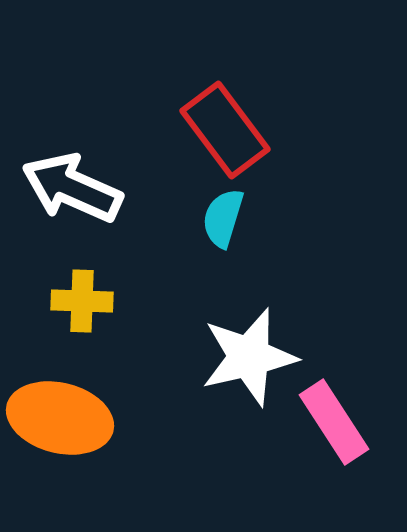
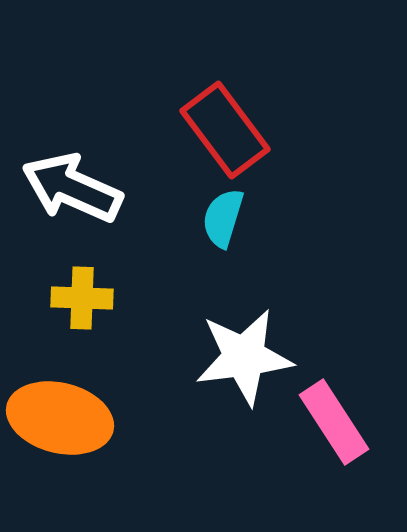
yellow cross: moved 3 px up
white star: moved 5 px left; rotated 6 degrees clockwise
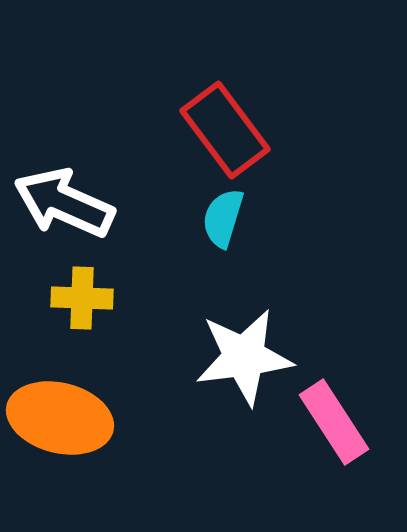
white arrow: moved 8 px left, 15 px down
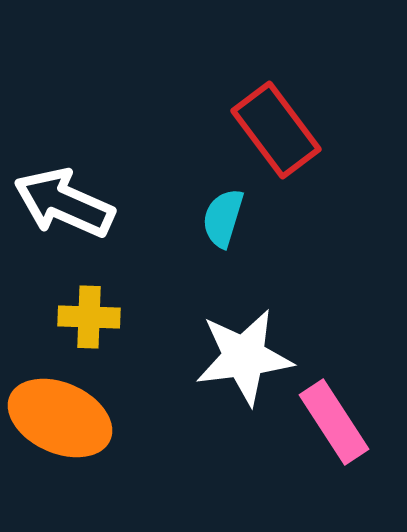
red rectangle: moved 51 px right
yellow cross: moved 7 px right, 19 px down
orange ellipse: rotated 10 degrees clockwise
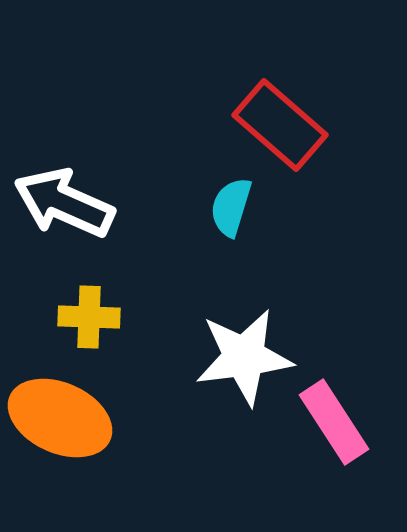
red rectangle: moved 4 px right, 5 px up; rotated 12 degrees counterclockwise
cyan semicircle: moved 8 px right, 11 px up
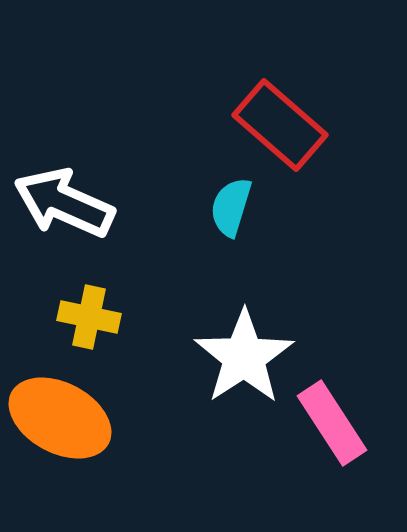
yellow cross: rotated 10 degrees clockwise
white star: rotated 26 degrees counterclockwise
orange ellipse: rotated 4 degrees clockwise
pink rectangle: moved 2 px left, 1 px down
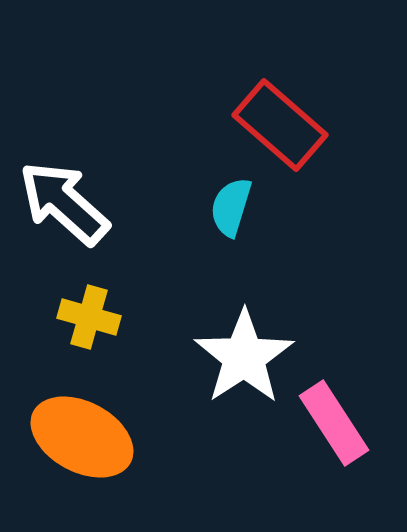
white arrow: rotated 18 degrees clockwise
yellow cross: rotated 4 degrees clockwise
orange ellipse: moved 22 px right, 19 px down
pink rectangle: moved 2 px right
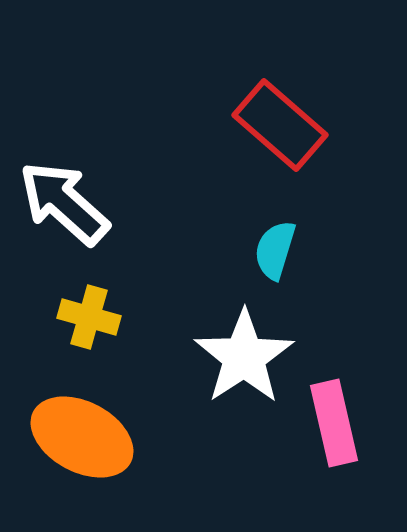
cyan semicircle: moved 44 px right, 43 px down
pink rectangle: rotated 20 degrees clockwise
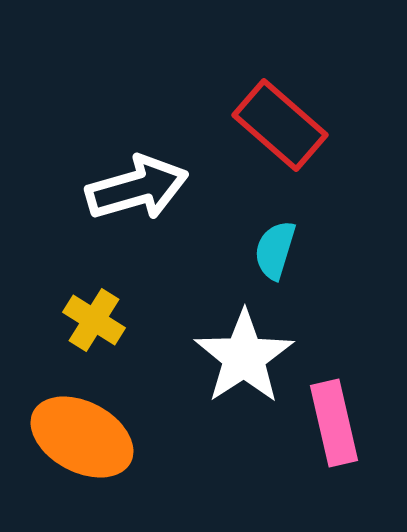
white arrow: moved 73 px right, 15 px up; rotated 122 degrees clockwise
yellow cross: moved 5 px right, 3 px down; rotated 16 degrees clockwise
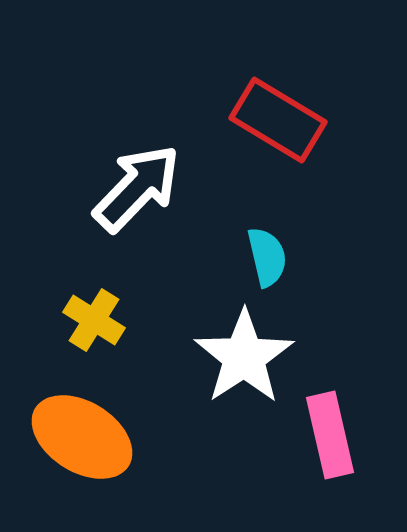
red rectangle: moved 2 px left, 5 px up; rotated 10 degrees counterclockwise
white arrow: rotated 30 degrees counterclockwise
cyan semicircle: moved 8 px left, 7 px down; rotated 150 degrees clockwise
pink rectangle: moved 4 px left, 12 px down
orange ellipse: rotated 4 degrees clockwise
